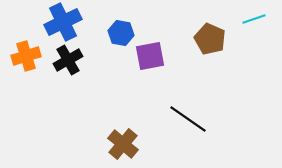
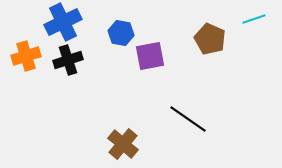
black cross: rotated 12 degrees clockwise
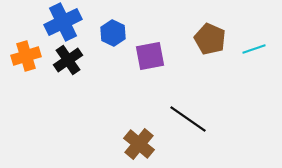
cyan line: moved 30 px down
blue hexagon: moved 8 px left; rotated 15 degrees clockwise
black cross: rotated 16 degrees counterclockwise
brown cross: moved 16 px right
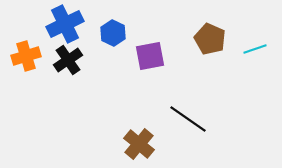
blue cross: moved 2 px right, 2 px down
cyan line: moved 1 px right
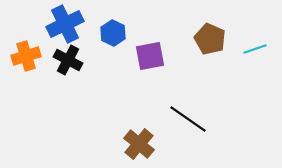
black cross: rotated 28 degrees counterclockwise
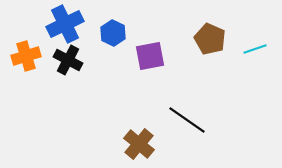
black line: moved 1 px left, 1 px down
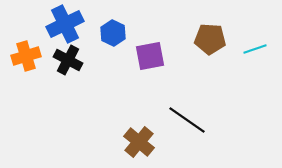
brown pentagon: rotated 20 degrees counterclockwise
brown cross: moved 2 px up
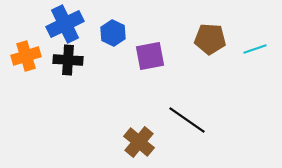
black cross: rotated 24 degrees counterclockwise
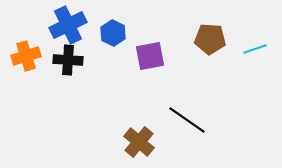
blue cross: moved 3 px right, 1 px down
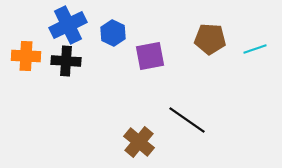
orange cross: rotated 20 degrees clockwise
black cross: moved 2 px left, 1 px down
